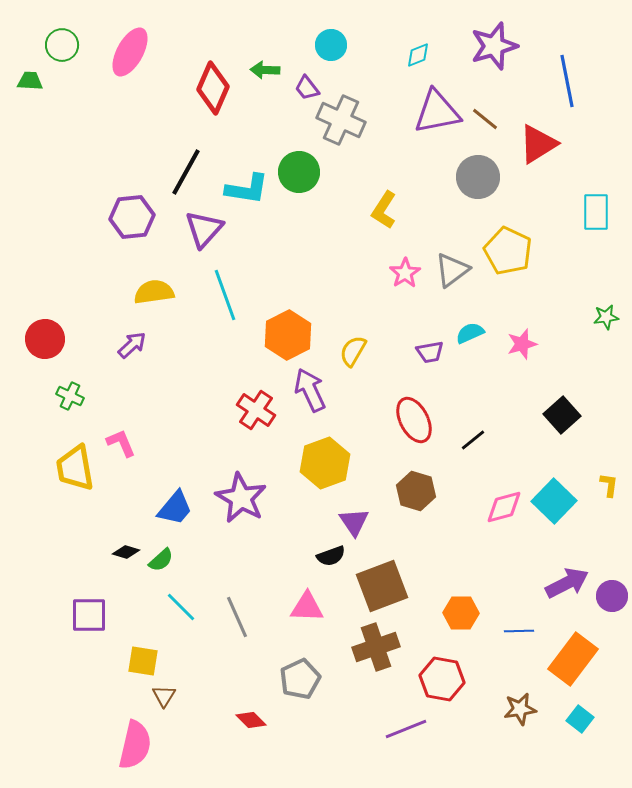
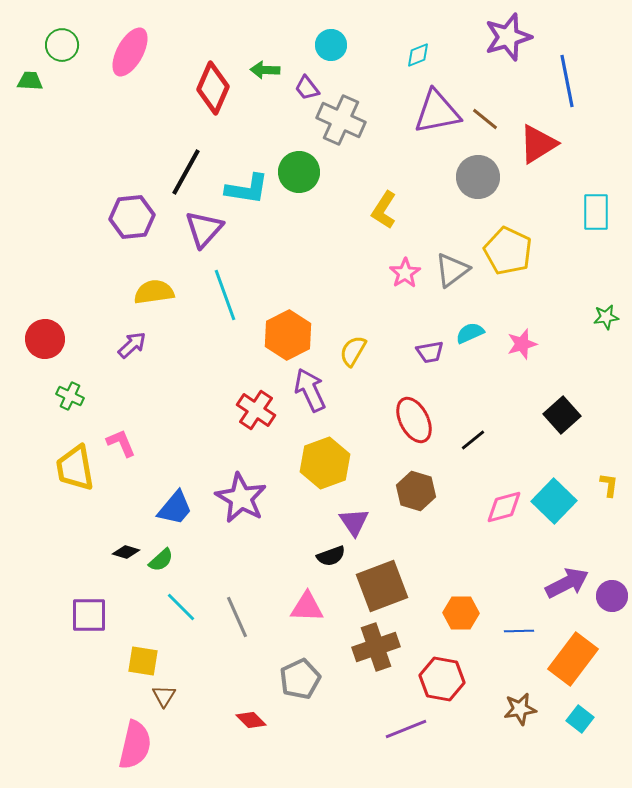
purple star at (494, 46): moved 14 px right, 9 px up
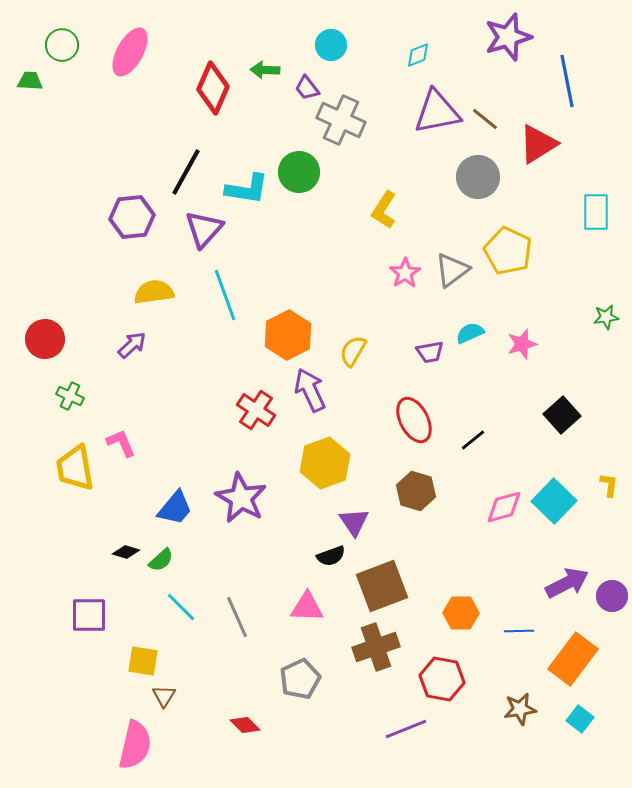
red diamond at (251, 720): moved 6 px left, 5 px down
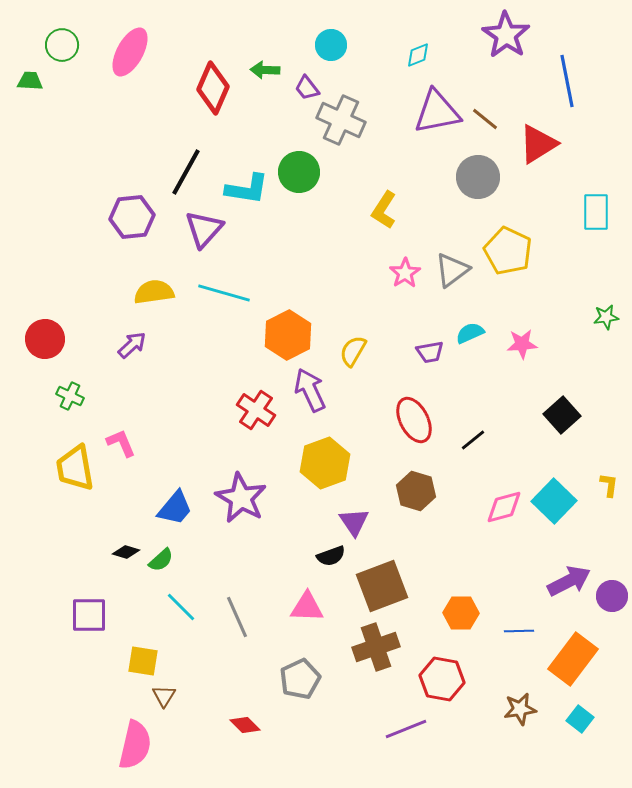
purple star at (508, 37): moved 2 px left, 2 px up; rotated 21 degrees counterclockwise
cyan line at (225, 295): moved 1 px left, 2 px up; rotated 54 degrees counterclockwise
pink star at (522, 344): rotated 12 degrees clockwise
purple arrow at (567, 583): moved 2 px right, 2 px up
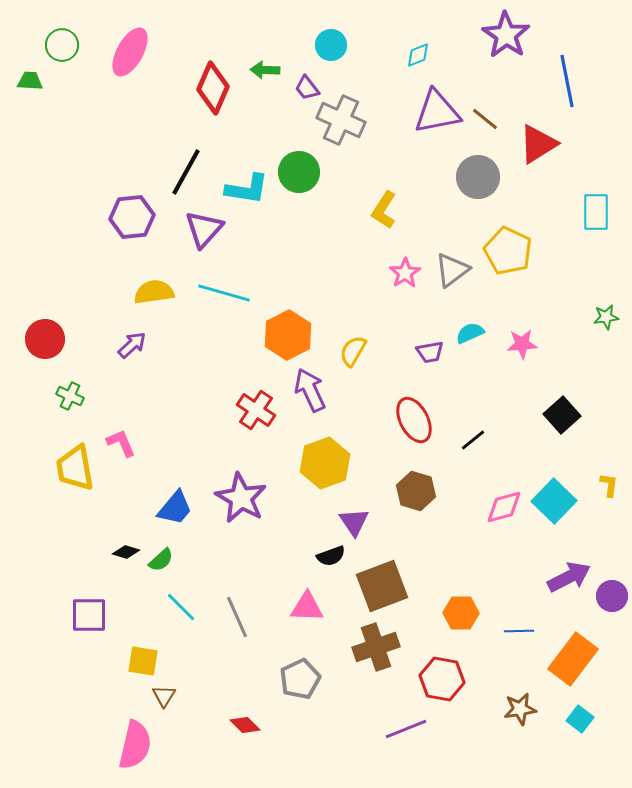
purple arrow at (569, 581): moved 4 px up
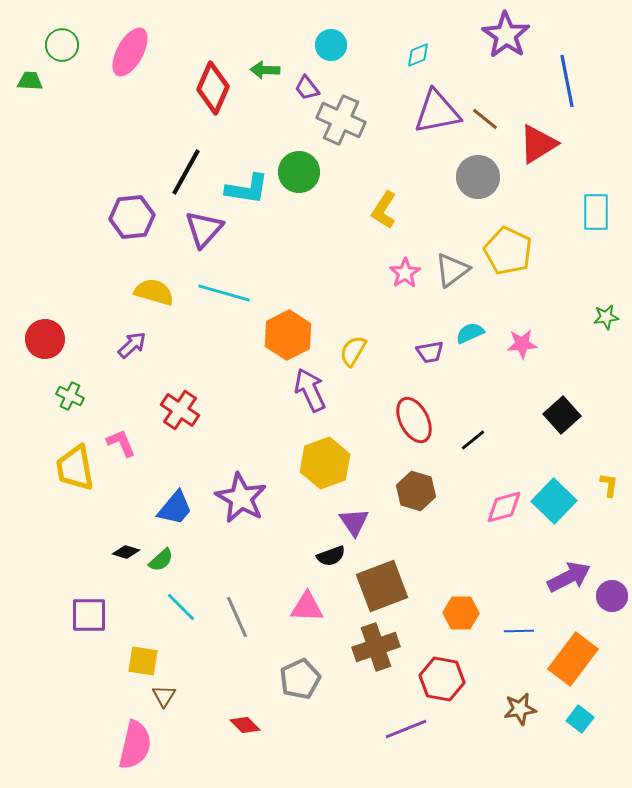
yellow semicircle at (154, 292): rotated 24 degrees clockwise
red cross at (256, 410): moved 76 px left
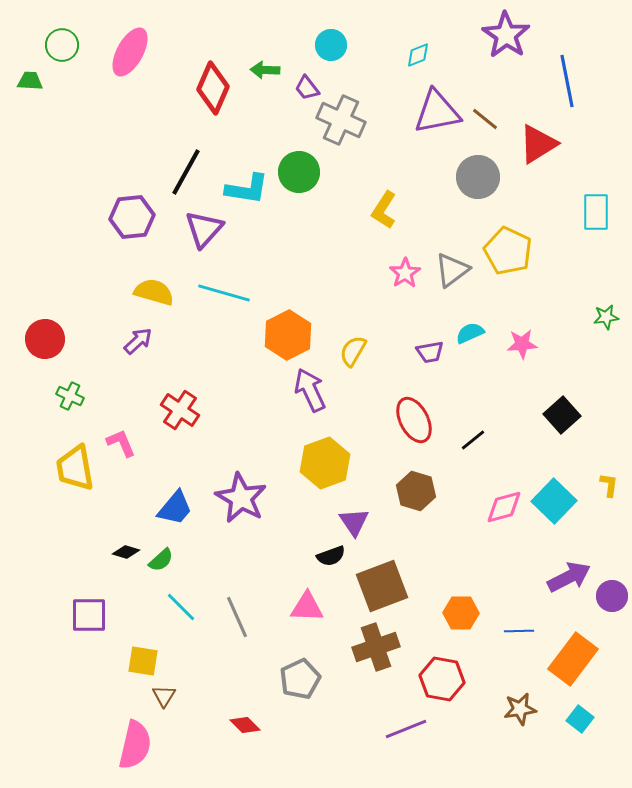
purple arrow at (132, 345): moved 6 px right, 4 px up
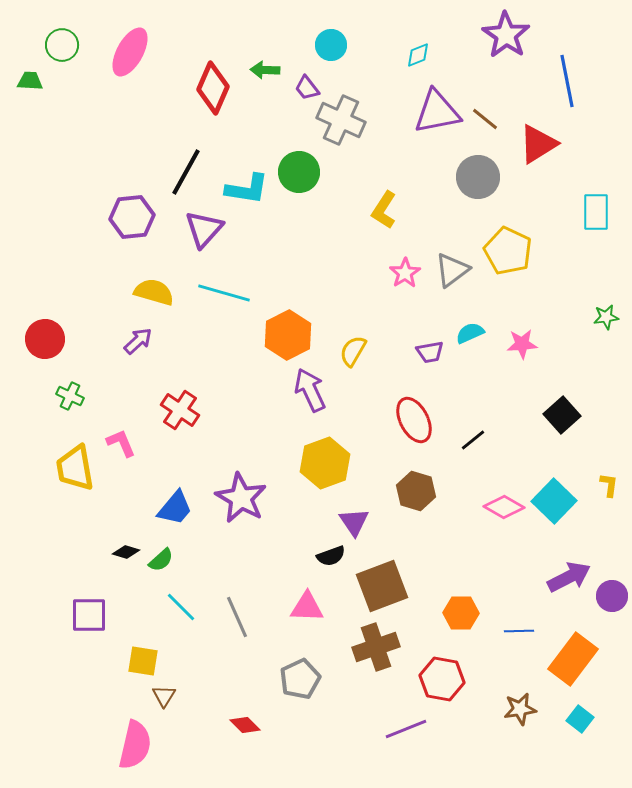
pink diamond at (504, 507): rotated 45 degrees clockwise
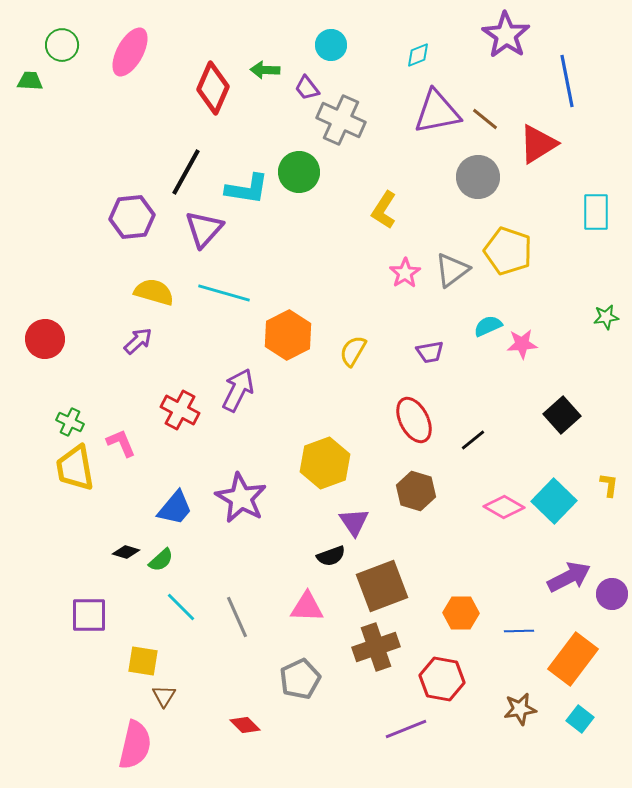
yellow pentagon at (508, 251): rotated 6 degrees counterclockwise
cyan semicircle at (470, 333): moved 18 px right, 7 px up
purple arrow at (310, 390): moved 72 px left; rotated 51 degrees clockwise
green cross at (70, 396): moved 26 px down
red cross at (180, 410): rotated 6 degrees counterclockwise
purple circle at (612, 596): moved 2 px up
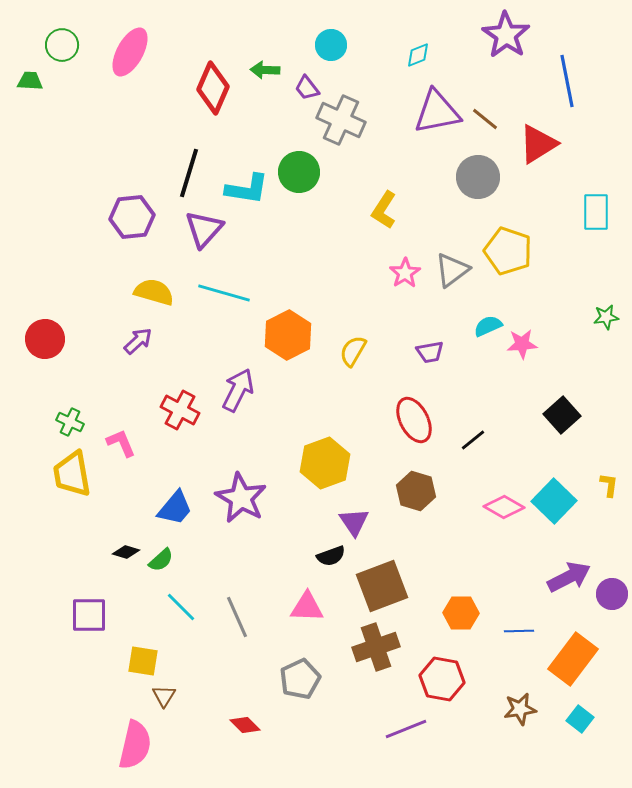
black line at (186, 172): moved 3 px right, 1 px down; rotated 12 degrees counterclockwise
yellow trapezoid at (75, 468): moved 3 px left, 6 px down
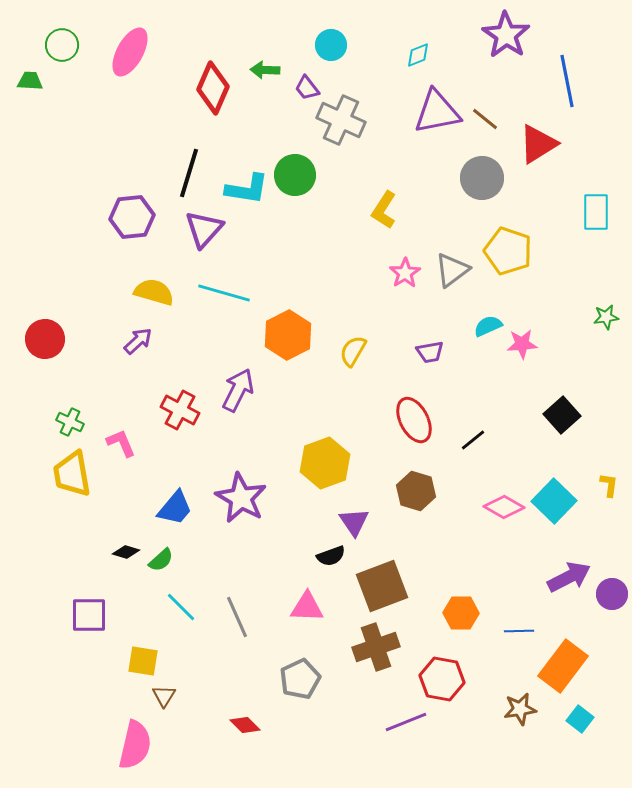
green circle at (299, 172): moved 4 px left, 3 px down
gray circle at (478, 177): moved 4 px right, 1 px down
orange rectangle at (573, 659): moved 10 px left, 7 px down
purple line at (406, 729): moved 7 px up
